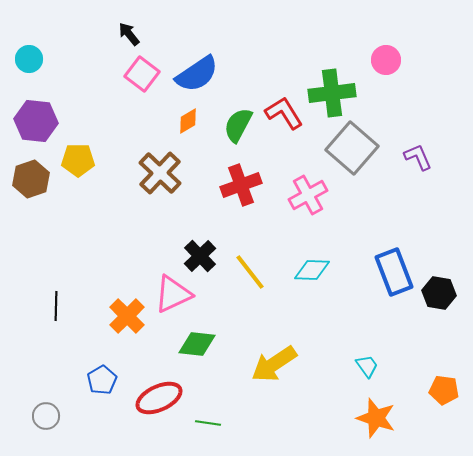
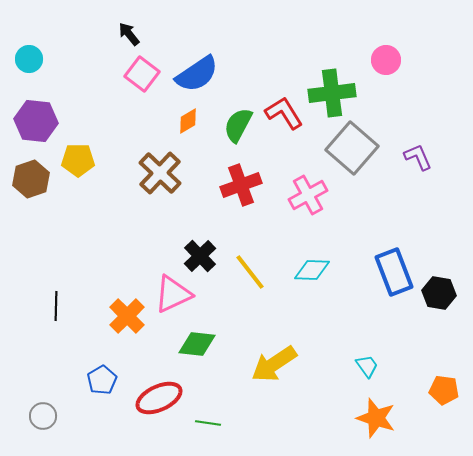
gray circle: moved 3 px left
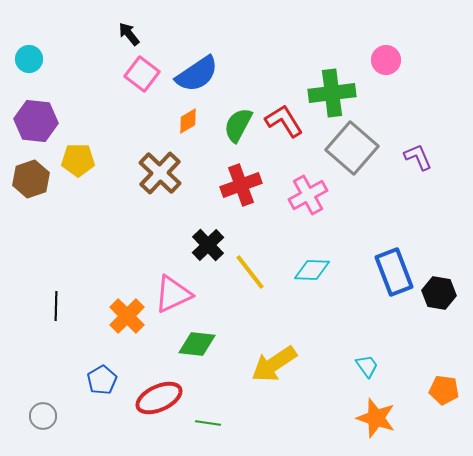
red L-shape: moved 8 px down
black cross: moved 8 px right, 11 px up
